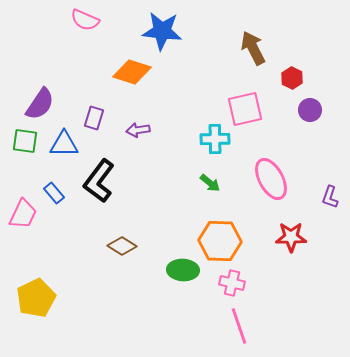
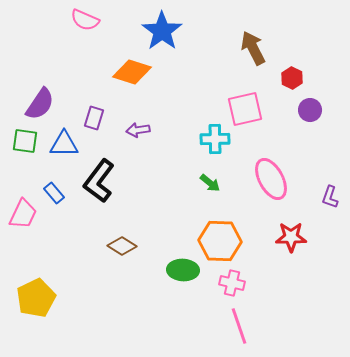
blue star: rotated 30 degrees clockwise
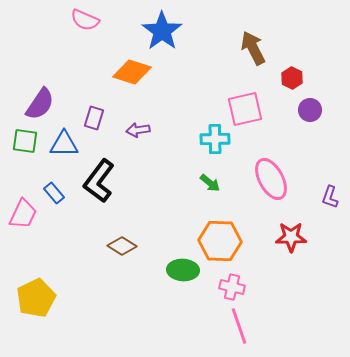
pink cross: moved 4 px down
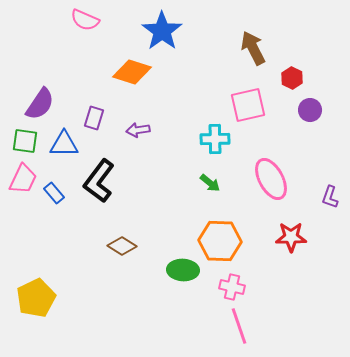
pink square: moved 3 px right, 4 px up
pink trapezoid: moved 35 px up
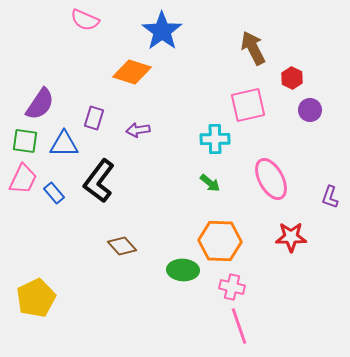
brown diamond: rotated 16 degrees clockwise
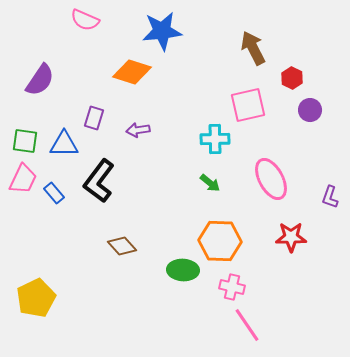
blue star: rotated 30 degrees clockwise
purple semicircle: moved 24 px up
pink line: moved 8 px right, 1 px up; rotated 15 degrees counterclockwise
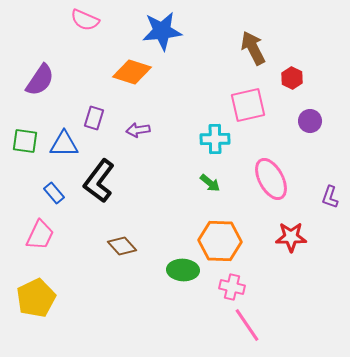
purple circle: moved 11 px down
pink trapezoid: moved 17 px right, 56 px down
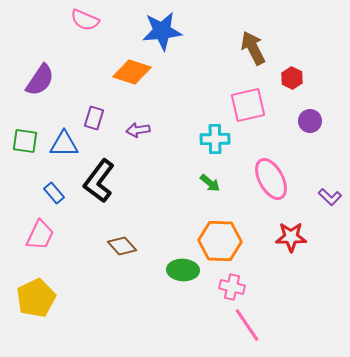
purple L-shape: rotated 65 degrees counterclockwise
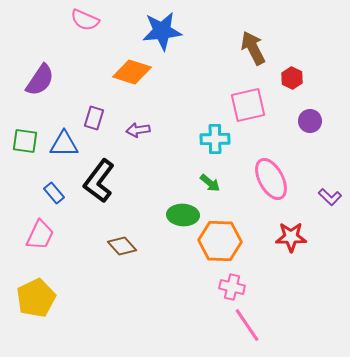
green ellipse: moved 55 px up
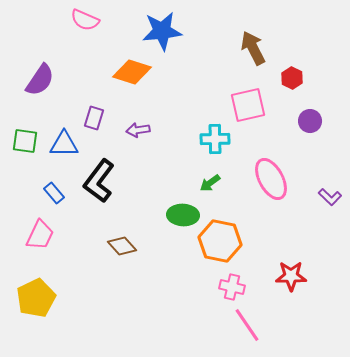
green arrow: rotated 105 degrees clockwise
red star: moved 39 px down
orange hexagon: rotated 9 degrees clockwise
